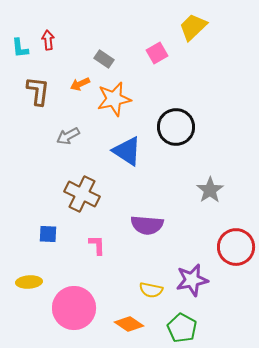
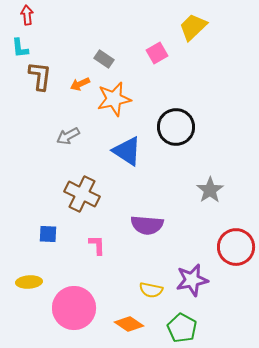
red arrow: moved 21 px left, 25 px up
brown L-shape: moved 2 px right, 15 px up
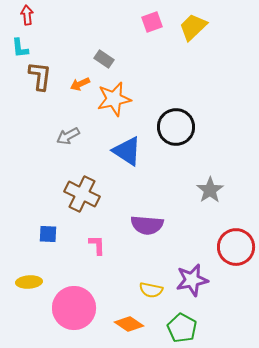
pink square: moved 5 px left, 31 px up; rotated 10 degrees clockwise
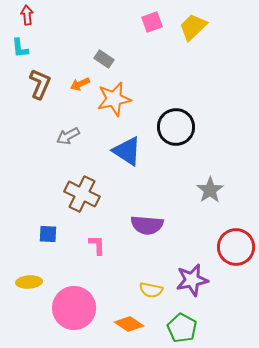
brown L-shape: moved 8 px down; rotated 16 degrees clockwise
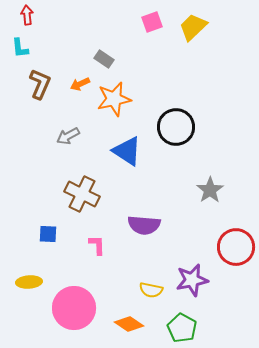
purple semicircle: moved 3 px left
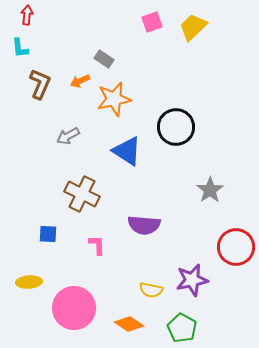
red arrow: rotated 12 degrees clockwise
orange arrow: moved 3 px up
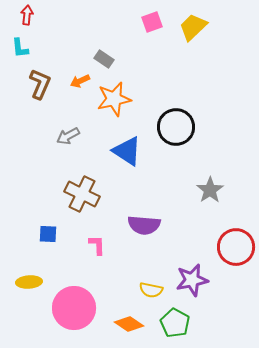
green pentagon: moved 7 px left, 5 px up
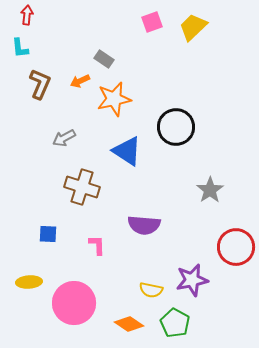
gray arrow: moved 4 px left, 2 px down
brown cross: moved 7 px up; rotated 8 degrees counterclockwise
pink circle: moved 5 px up
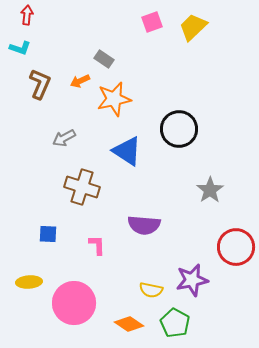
cyan L-shape: rotated 65 degrees counterclockwise
black circle: moved 3 px right, 2 px down
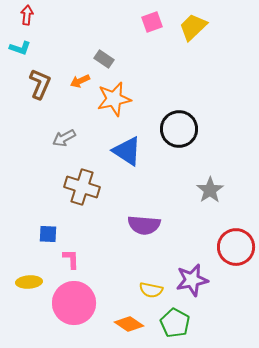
pink L-shape: moved 26 px left, 14 px down
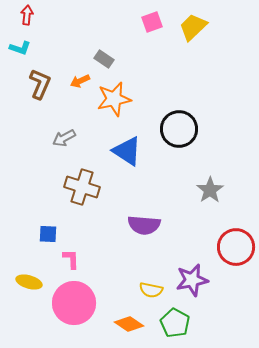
yellow ellipse: rotated 20 degrees clockwise
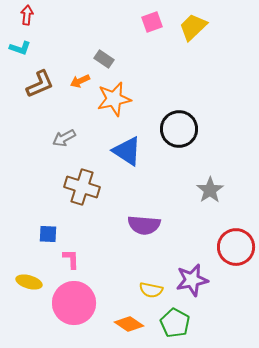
brown L-shape: rotated 44 degrees clockwise
